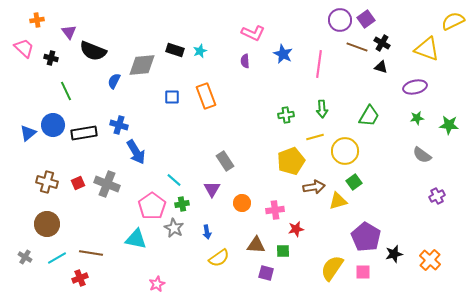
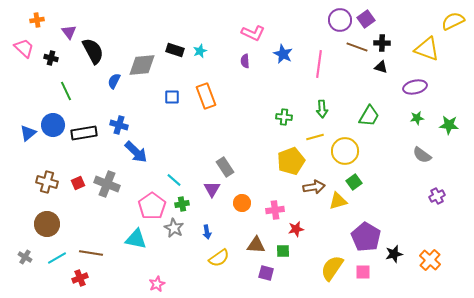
black cross at (382, 43): rotated 28 degrees counterclockwise
black semicircle at (93, 51): rotated 140 degrees counterclockwise
green cross at (286, 115): moved 2 px left, 2 px down; rotated 14 degrees clockwise
blue arrow at (136, 152): rotated 15 degrees counterclockwise
gray rectangle at (225, 161): moved 6 px down
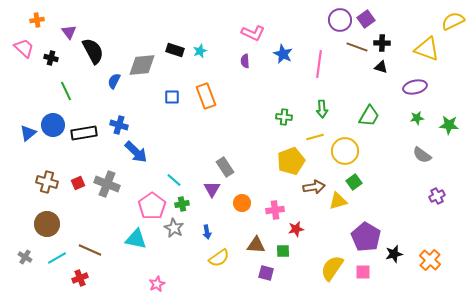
brown line at (91, 253): moved 1 px left, 3 px up; rotated 15 degrees clockwise
